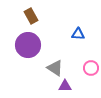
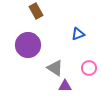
brown rectangle: moved 5 px right, 5 px up
blue triangle: rotated 24 degrees counterclockwise
pink circle: moved 2 px left
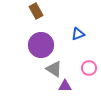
purple circle: moved 13 px right
gray triangle: moved 1 px left, 1 px down
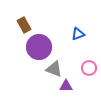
brown rectangle: moved 12 px left, 14 px down
purple circle: moved 2 px left, 2 px down
gray triangle: rotated 12 degrees counterclockwise
purple triangle: moved 1 px right
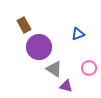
gray triangle: rotated 12 degrees clockwise
purple triangle: rotated 16 degrees clockwise
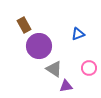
purple circle: moved 1 px up
purple triangle: rotated 24 degrees counterclockwise
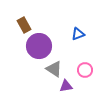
pink circle: moved 4 px left, 2 px down
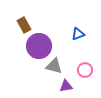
gray triangle: moved 3 px up; rotated 18 degrees counterclockwise
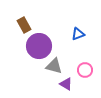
purple triangle: moved 2 px up; rotated 40 degrees clockwise
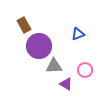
gray triangle: rotated 18 degrees counterclockwise
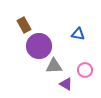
blue triangle: rotated 32 degrees clockwise
